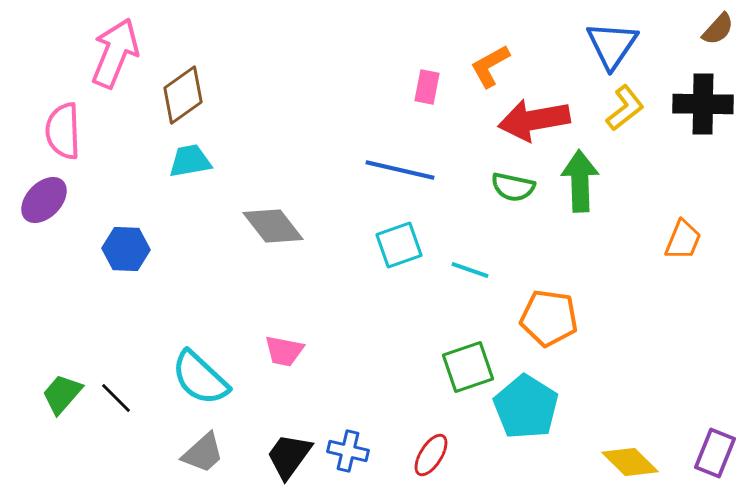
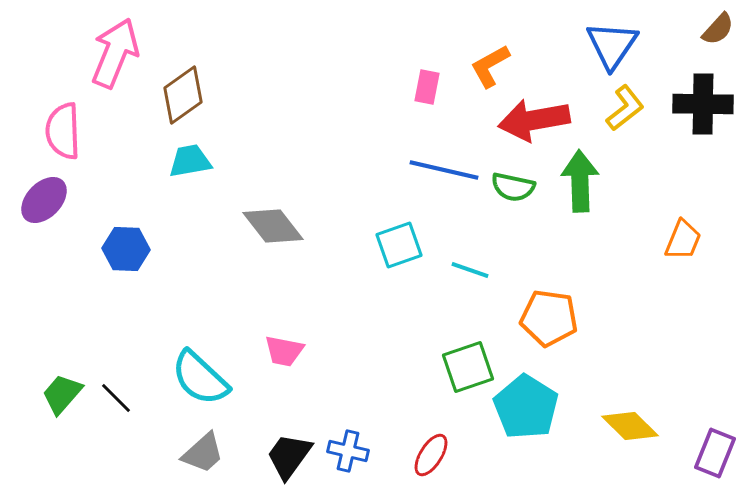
blue line: moved 44 px right
yellow diamond: moved 36 px up
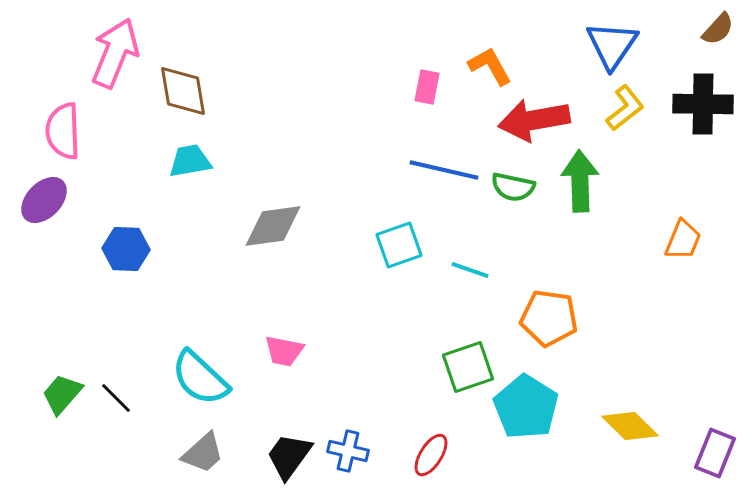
orange L-shape: rotated 90 degrees clockwise
brown diamond: moved 4 px up; rotated 64 degrees counterclockwise
gray diamond: rotated 60 degrees counterclockwise
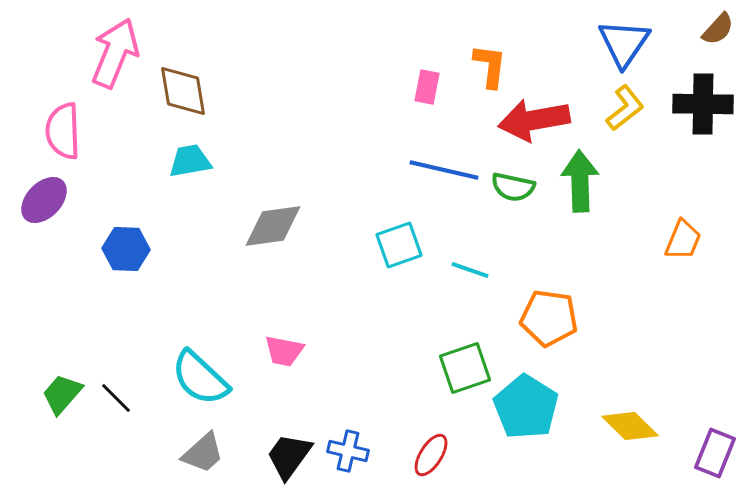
blue triangle: moved 12 px right, 2 px up
orange L-shape: rotated 36 degrees clockwise
green square: moved 3 px left, 1 px down
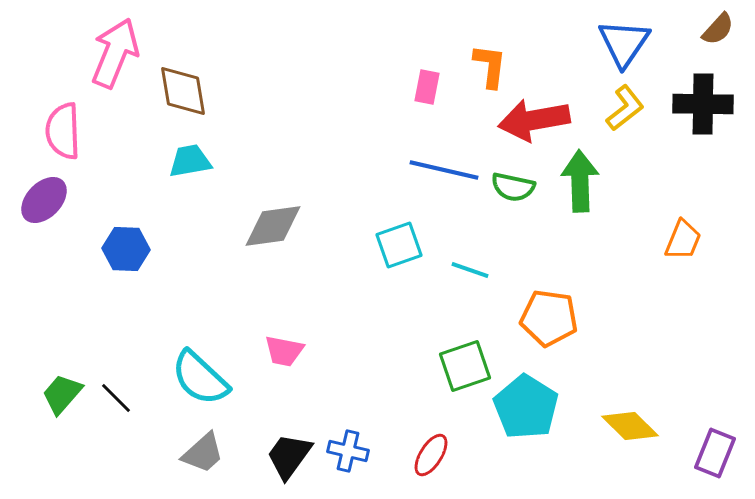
green square: moved 2 px up
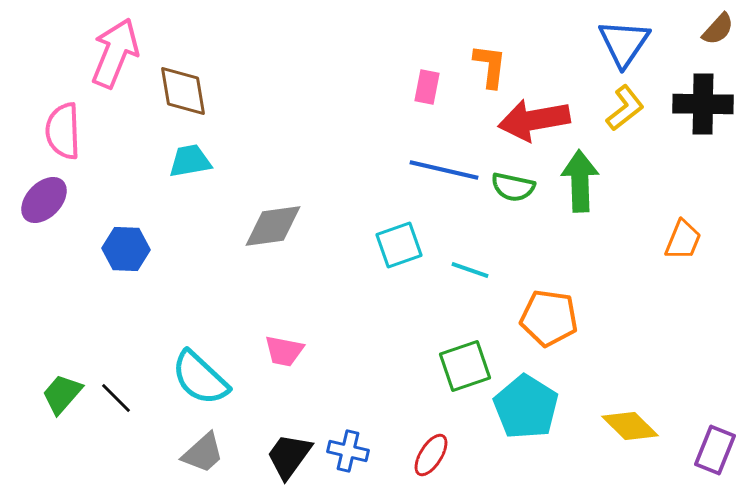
purple rectangle: moved 3 px up
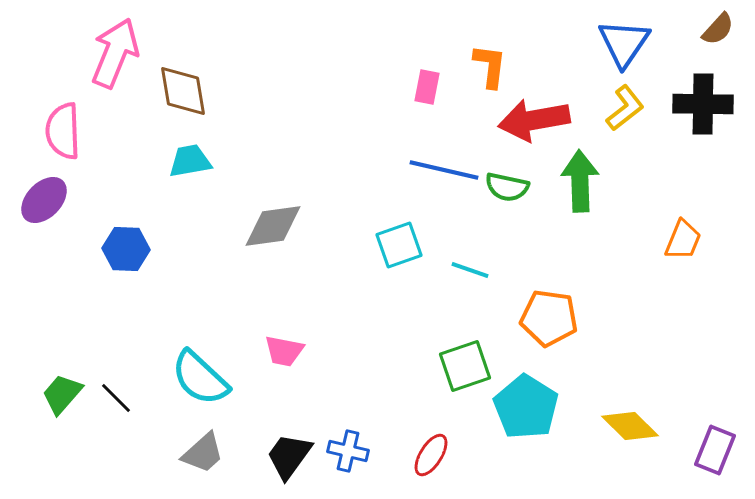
green semicircle: moved 6 px left
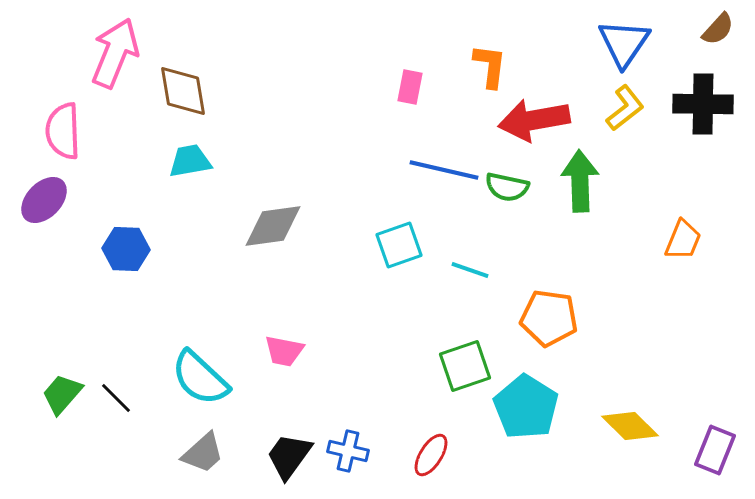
pink rectangle: moved 17 px left
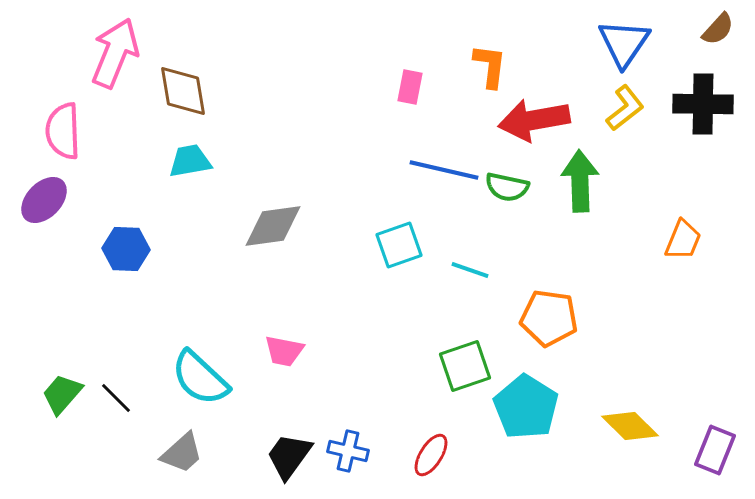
gray trapezoid: moved 21 px left
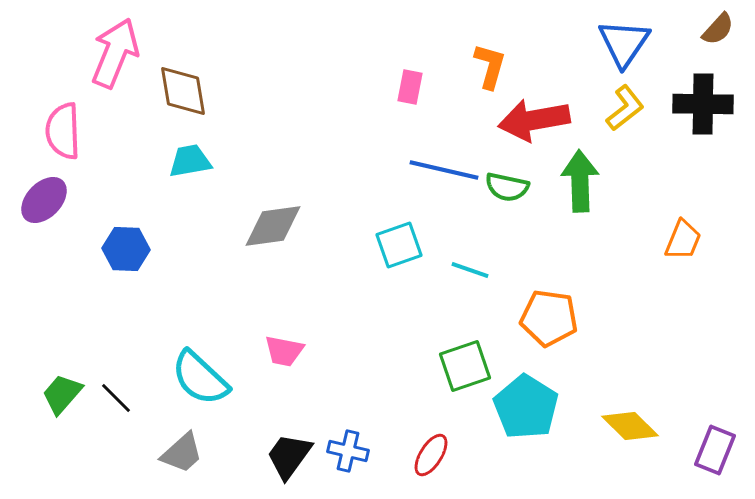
orange L-shape: rotated 9 degrees clockwise
